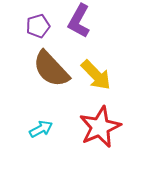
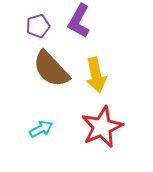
yellow arrow: rotated 32 degrees clockwise
red star: moved 2 px right
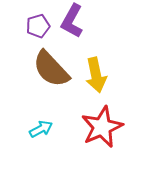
purple L-shape: moved 7 px left
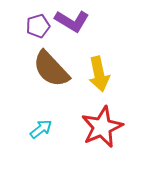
purple L-shape: rotated 88 degrees counterclockwise
yellow arrow: moved 3 px right, 1 px up
cyan arrow: rotated 10 degrees counterclockwise
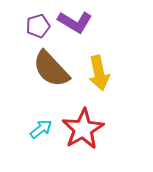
purple L-shape: moved 3 px right, 1 px down
yellow arrow: moved 1 px up
red star: moved 19 px left, 2 px down; rotated 6 degrees counterclockwise
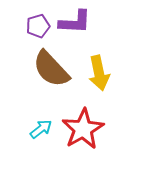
purple L-shape: rotated 28 degrees counterclockwise
